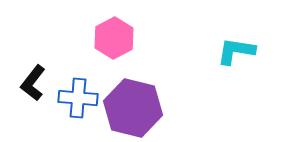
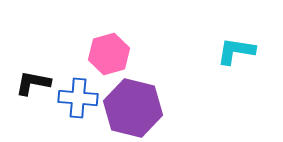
pink hexagon: moved 5 px left, 16 px down; rotated 12 degrees clockwise
black L-shape: rotated 63 degrees clockwise
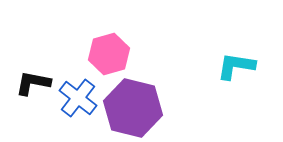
cyan L-shape: moved 15 px down
blue cross: rotated 33 degrees clockwise
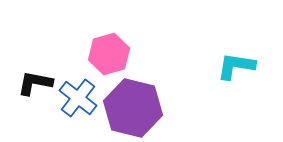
black L-shape: moved 2 px right
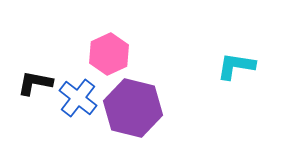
pink hexagon: rotated 9 degrees counterclockwise
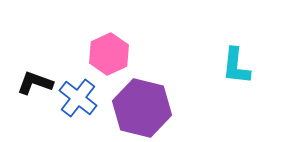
cyan L-shape: rotated 93 degrees counterclockwise
black L-shape: rotated 9 degrees clockwise
purple hexagon: moved 9 px right
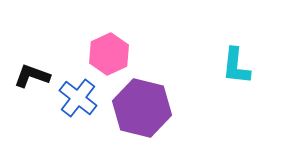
black L-shape: moved 3 px left, 7 px up
